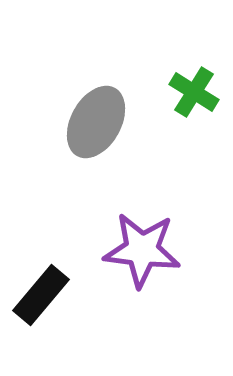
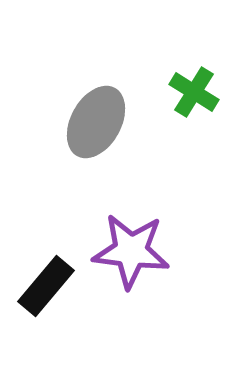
purple star: moved 11 px left, 1 px down
black rectangle: moved 5 px right, 9 px up
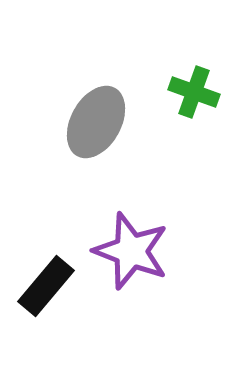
green cross: rotated 12 degrees counterclockwise
purple star: rotated 14 degrees clockwise
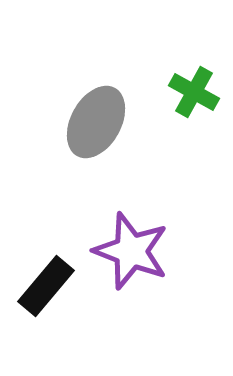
green cross: rotated 9 degrees clockwise
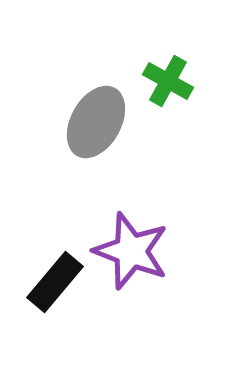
green cross: moved 26 px left, 11 px up
black rectangle: moved 9 px right, 4 px up
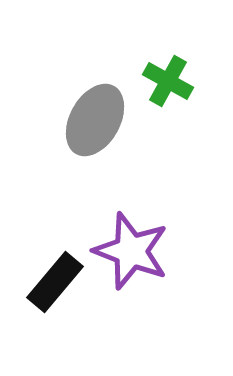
gray ellipse: moved 1 px left, 2 px up
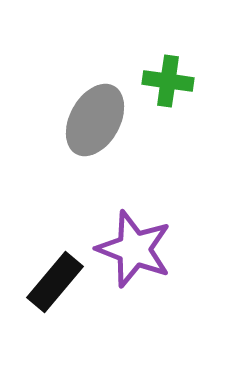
green cross: rotated 21 degrees counterclockwise
purple star: moved 3 px right, 2 px up
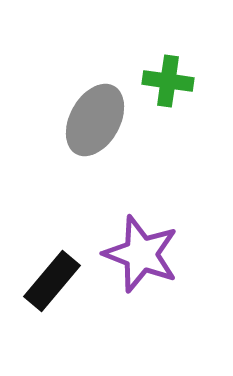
purple star: moved 7 px right, 5 px down
black rectangle: moved 3 px left, 1 px up
